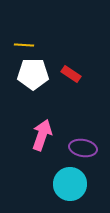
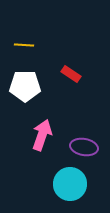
white pentagon: moved 8 px left, 12 px down
purple ellipse: moved 1 px right, 1 px up
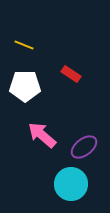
yellow line: rotated 18 degrees clockwise
pink arrow: rotated 68 degrees counterclockwise
purple ellipse: rotated 48 degrees counterclockwise
cyan circle: moved 1 px right
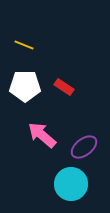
red rectangle: moved 7 px left, 13 px down
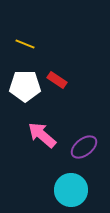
yellow line: moved 1 px right, 1 px up
red rectangle: moved 7 px left, 7 px up
cyan circle: moved 6 px down
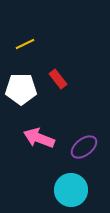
yellow line: rotated 48 degrees counterclockwise
red rectangle: moved 1 px right, 1 px up; rotated 18 degrees clockwise
white pentagon: moved 4 px left, 3 px down
pink arrow: moved 3 px left, 3 px down; rotated 20 degrees counterclockwise
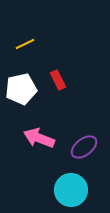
red rectangle: moved 1 px down; rotated 12 degrees clockwise
white pentagon: rotated 12 degrees counterclockwise
